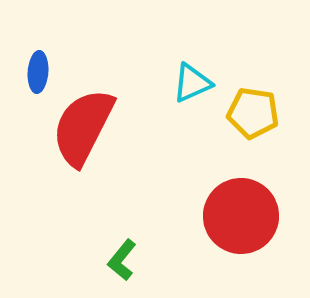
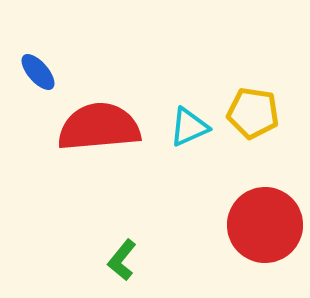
blue ellipse: rotated 45 degrees counterclockwise
cyan triangle: moved 3 px left, 44 px down
red semicircle: moved 16 px right; rotated 58 degrees clockwise
red circle: moved 24 px right, 9 px down
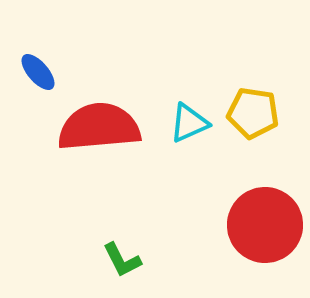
cyan triangle: moved 4 px up
green L-shape: rotated 66 degrees counterclockwise
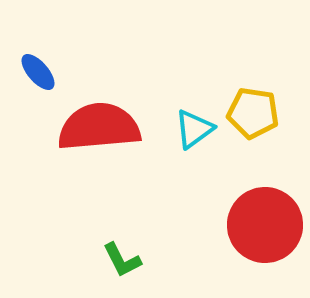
cyan triangle: moved 5 px right, 6 px down; rotated 12 degrees counterclockwise
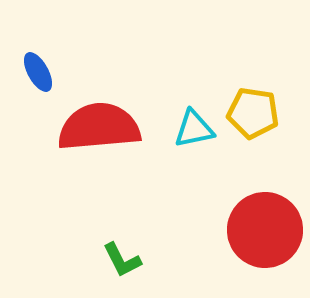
blue ellipse: rotated 12 degrees clockwise
cyan triangle: rotated 24 degrees clockwise
red circle: moved 5 px down
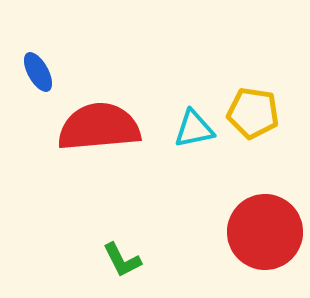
red circle: moved 2 px down
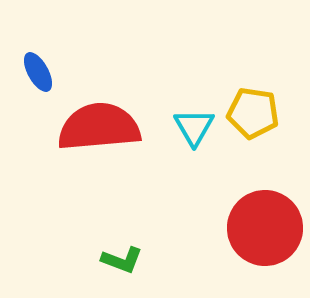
cyan triangle: moved 2 px up; rotated 48 degrees counterclockwise
red circle: moved 4 px up
green L-shape: rotated 42 degrees counterclockwise
